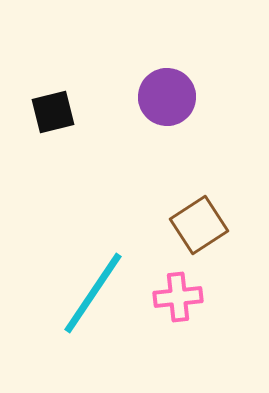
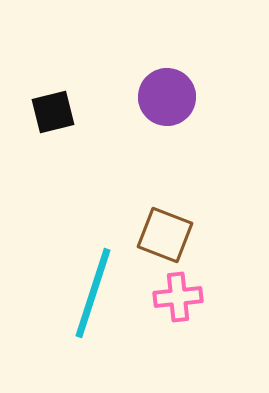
brown square: moved 34 px left, 10 px down; rotated 36 degrees counterclockwise
cyan line: rotated 16 degrees counterclockwise
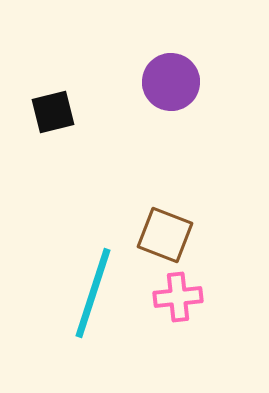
purple circle: moved 4 px right, 15 px up
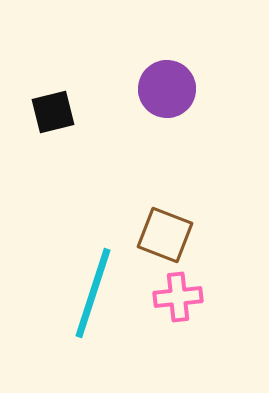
purple circle: moved 4 px left, 7 px down
